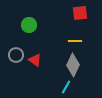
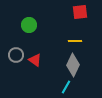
red square: moved 1 px up
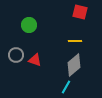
red square: rotated 21 degrees clockwise
red triangle: rotated 16 degrees counterclockwise
gray diamond: moved 1 px right; rotated 25 degrees clockwise
